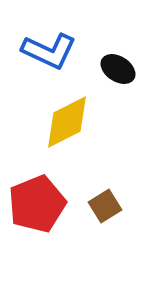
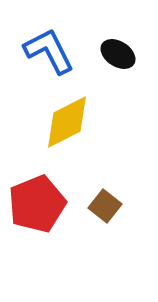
blue L-shape: rotated 142 degrees counterclockwise
black ellipse: moved 15 px up
brown square: rotated 20 degrees counterclockwise
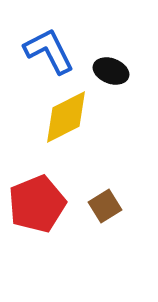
black ellipse: moved 7 px left, 17 px down; rotated 12 degrees counterclockwise
yellow diamond: moved 1 px left, 5 px up
brown square: rotated 20 degrees clockwise
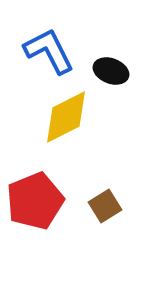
red pentagon: moved 2 px left, 3 px up
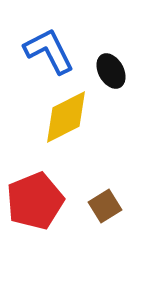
black ellipse: rotated 40 degrees clockwise
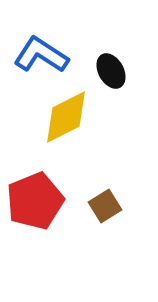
blue L-shape: moved 8 px left, 4 px down; rotated 30 degrees counterclockwise
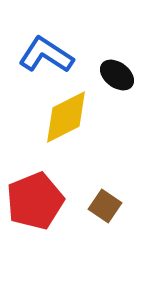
blue L-shape: moved 5 px right
black ellipse: moved 6 px right, 4 px down; rotated 24 degrees counterclockwise
brown square: rotated 24 degrees counterclockwise
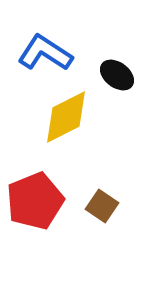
blue L-shape: moved 1 px left, 2 px up
brown square: moved 3 px left
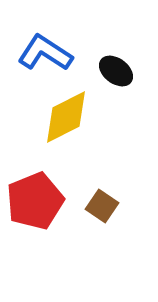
black ellipse: moved 1 px left, 4 px up
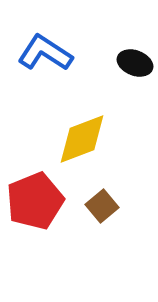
black ellipse: moved 19 px right, 8 px up; rotated 16 degrees counterclockwise
yellow diamond: moved 16 px right, 22 px down; rotated 6 degrees clockwise
brown square: rotated 16 degrees clockwise
